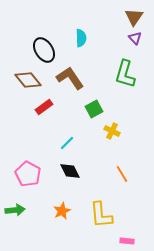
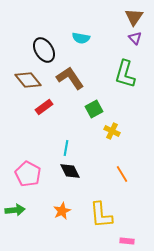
cyan semicircle: rotated 102 degrees clockwise
cyan line: moved 1 px left, 5 px down; rotated 35 degrees counterclockwise
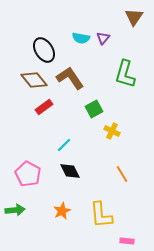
purple triangle: moved 32 px left; rotated 24 degrees clockwise
brown diamond: moved 6 px right
cyan line: moved 2 px left, 3 px up; rotated 35 degrees clockwise
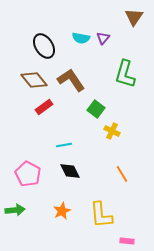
black ellipse: moved 4 px up
brown L-shape: moved 1 px right, 2 px down
green square: moved 2 px right; rotated 24 degrees counterclockwise
cyan line: rotated 35 degrees clockwise
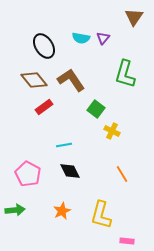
yellow L-shape: rotated 20 degrees clockwise
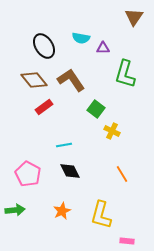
purple triangle: moved 10 px down; rotated 48 degrees clockwise
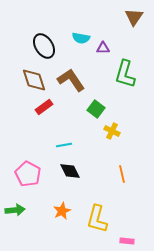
brown diamond: rotated 20 degrees clockwise
orange line: rotated 18 degrees clockwise
yellow L-shape: moved 4 px left, 4 px down
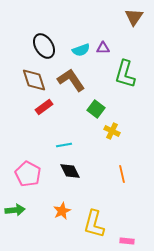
cyan semicircle: moved 12 px down; rotated 30 degrees counterclockwise
yellow L-shape: moved 3 px left, 5 px down
